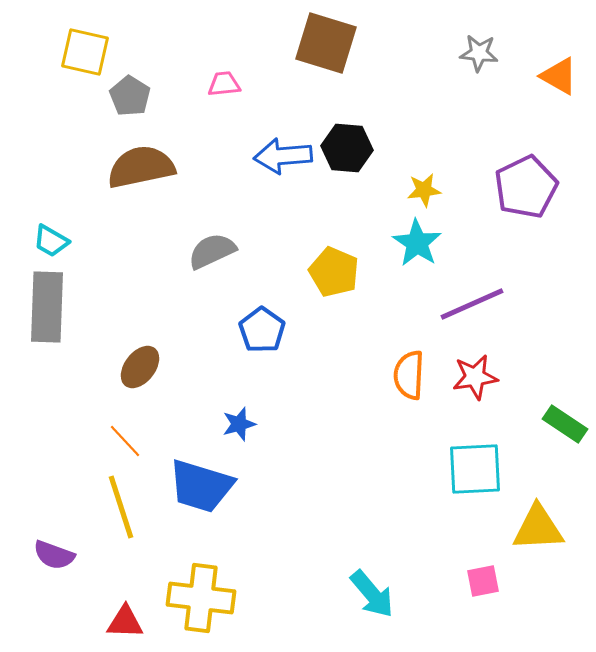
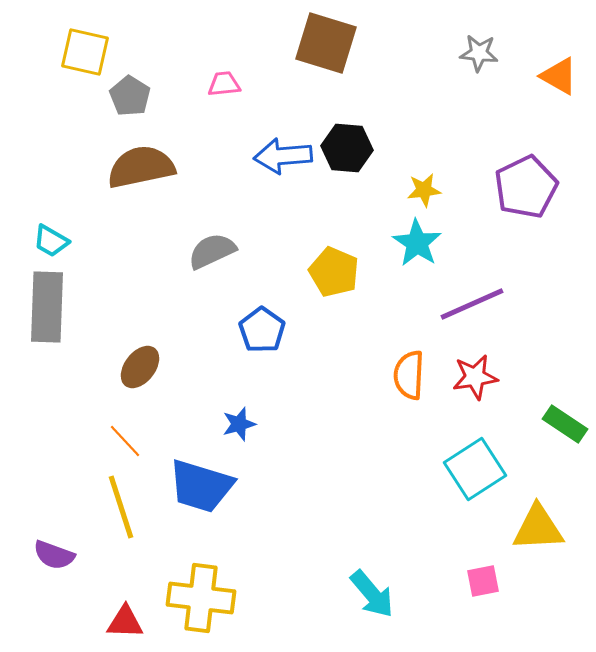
cyan square: rotated 30 degrees counterclockwise
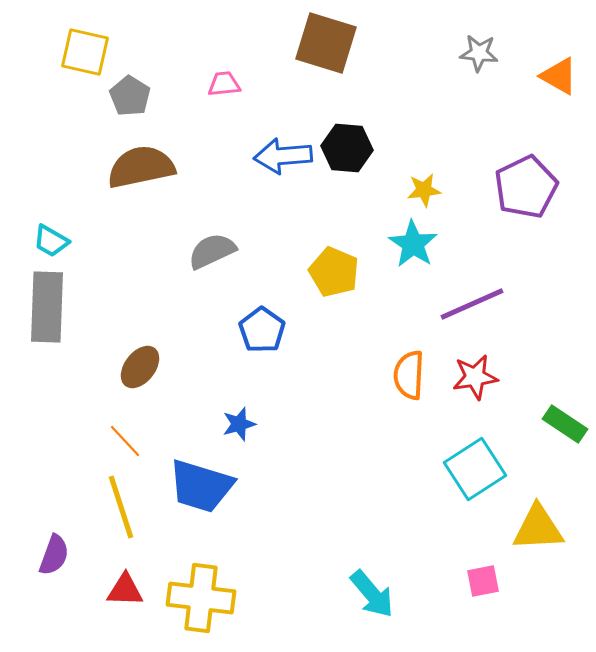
cyan star: moved 4 px left, 1 px down
purple semicircle: rotated 90 degrees counterclockwise
red triangle: moved 32 px up
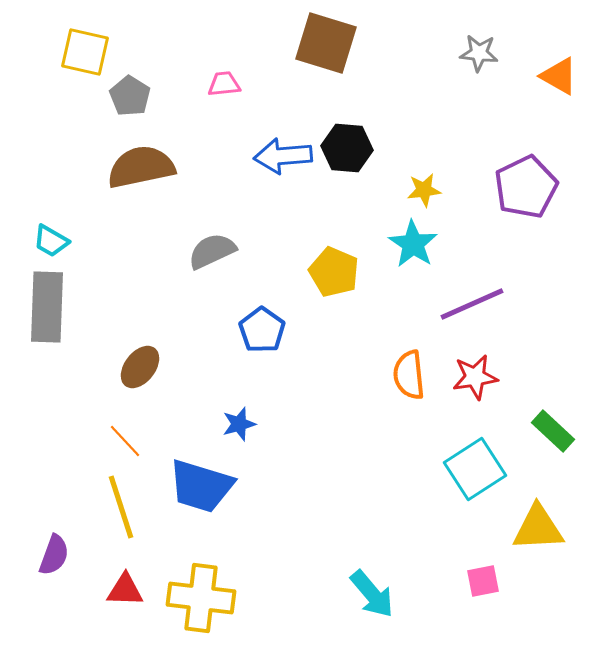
orange semicircle: rotated 9 degrees counterclockwise
green rectangle: moved 12 px left, 7 px down; rotated 9 degrees clockwise
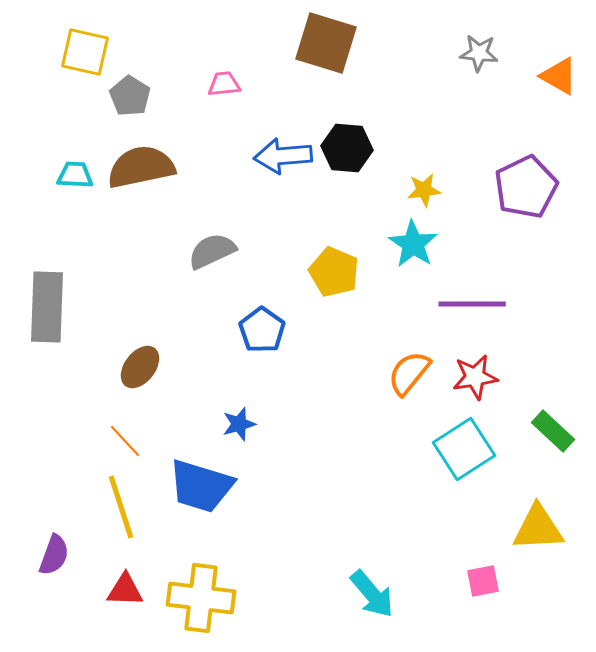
cyan trapezoid: moved 24 px right, 66 px up; rotated 153 degrees clockwise
purple line: rotated 24 degrees clockwise
orange semicircle: moved 2 px up; rotated 45 degrees clockwise
cyan square: moved 11 px left, 20 px up
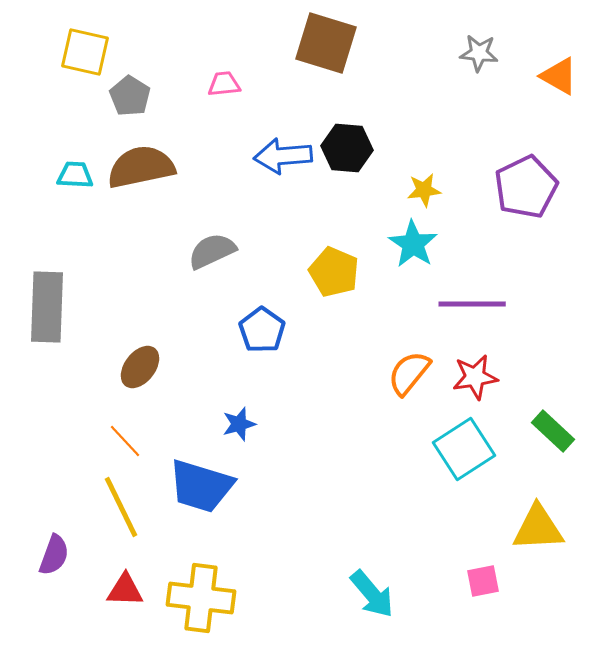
yellow line: rotated 8 degrees counterclockwise
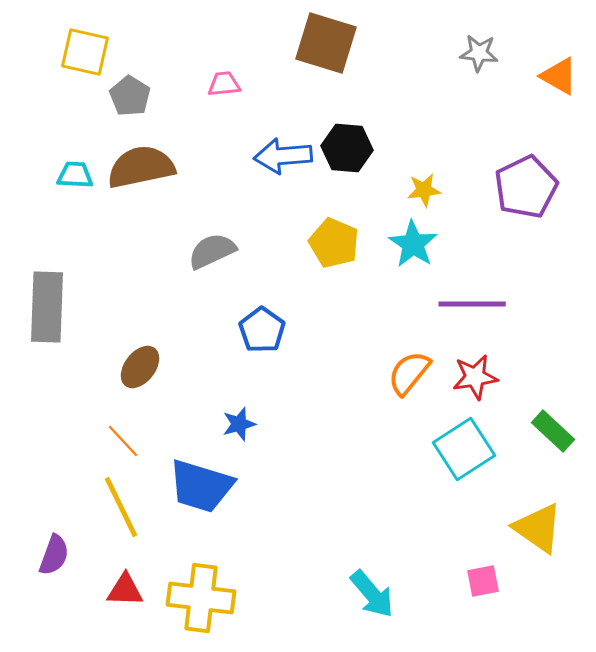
yellow pentagon: moved 29 px up
orange line: moved 2 px left
yellow triangle: rotated 38 degrees clockwise
